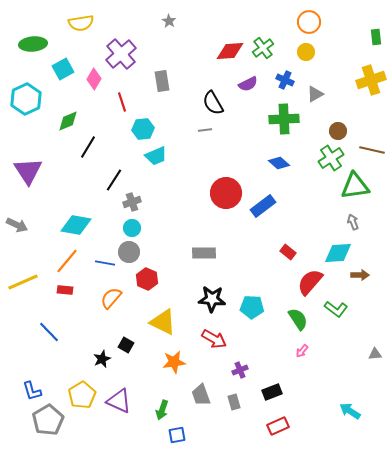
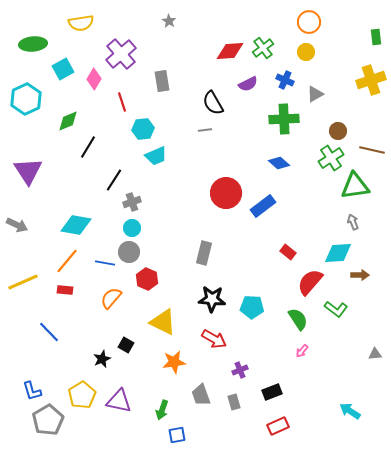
gray rectangle at (204, 253): rotated 75 degrees counterclockwise
purple triangle at (119, 401): rotated 12 degrees counterclockwise
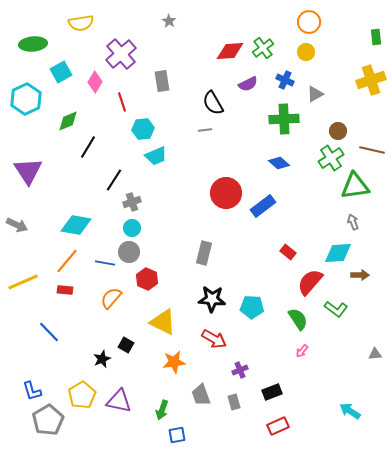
cyan square at (63, 69): moved 2 px left, 3 px down
pink diamond at (94, 79): moved 1 px right, 3 px down
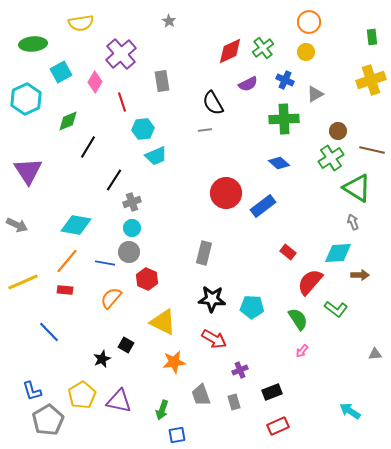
green rectangle at (376, 37): moved 4 px left
red diamond at (230, 51): rotated 20 degrees counterclockwise
green triangle at (355, 186): moved 2 px right, 2 px down; rotated 40 degrees clockwise
